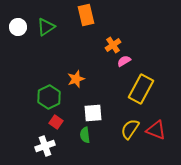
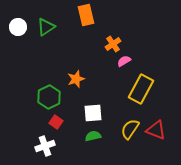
orange cross: moved 1 px up
green semicircle: moved 8 px right, 1 px down; rotated 84 degrees clockwise
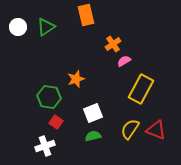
green hexagon: rotated 25 degrees counterclockwise
white square: rotated 18 degrees counterclockwise
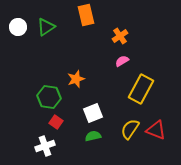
orange cross: moved 7 px right, 8 px up
pink semicircle: moved 2 px left
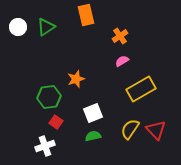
yellow rectangle: rotated 32 degrees clockwise
green hexagon: rotated 15 degrees counterclockwise
red triangle: rotated 25 degrees clockwise
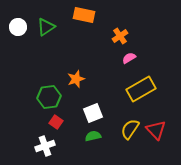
orange rectangle: moved 2 px left; rotated 65 degrees counterclockwise
pink semicircle: moved 7 px right, 3 px up
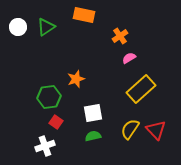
yellow rectangle: rotated 12 degrees counterclockwise
white square: rotated 12 degrees clockwise
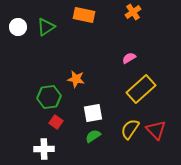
orange cross: moved 13 px right, 24 px up
orange star: rotated 30 degrees clockwise
green semicircle: rotated 21 degrees counterclockwise
white cross: moved 1 px left, 3 px down; rotated 18 degrees clockwise
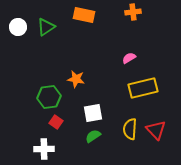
orange cross: rotated 28 degrees clockwise
yellow rectangle: moved 2 px right, 1 px up; rotated 28 degrees clockwise
yellow semicircle: rotated 30 degrees counterclockwise
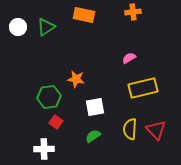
white square: moved 2 px right, 6 px up
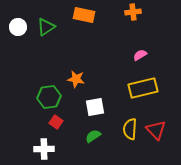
pink semicircle: moved 11 px right, 3 px up
